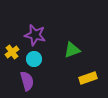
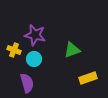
yellow cross: moved 2 px right, 2 px up; rotated 32 degrees counterclockwise
purple semicircle: moved 2 px down
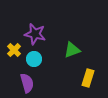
purple star: moved 1 px up
yellow cross: rotated 24 degrees clockwise
yellow rectangle: rotated 54 degrees counterclockwise
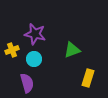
yellow cross: moved 2 px left; rotated 24 degrees clockwise
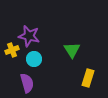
purple star: moved 6 px left, 2 px down
green triangle: rotated 42 degrees counterclockwise
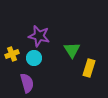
purple star: moved 10 px right
yellow cross: moved 4 px down
cyan circle: moved 1 px up
yellow rectangle: moved 1 px right, 10 px up
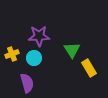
purple star: rotated 15 degrees counterclockwise
yellow rectangle: rotated 48 degrees counterclockwise
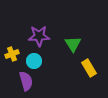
green triangle: moved 1 px right, 6 px up
cyan circle: moved 3 px down
purple semicircle: moved 1 px left, 2 px up
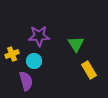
green triangle: moved 3 px right
yellow rectangle: moved 2 px down
